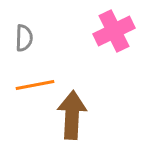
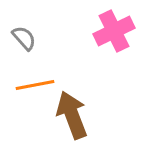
gray semicircle: rotated 44 degrees counterclockwise
brown arrow: rotated 24 degrees counterclockwise
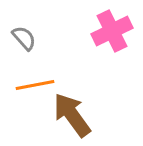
pink cross: moved 2 px left
brown arrow: rotated 15 degrees counterclockwise
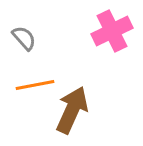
brown arrow: moved 5 px up; rotated 60 degrees clockwise
